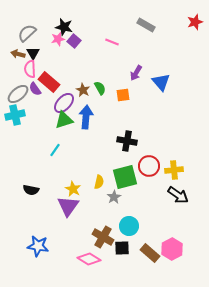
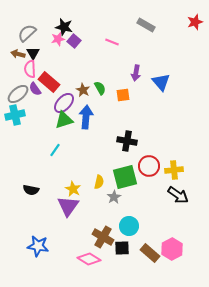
purple arrow: rotated 21 degrees counterclockwise
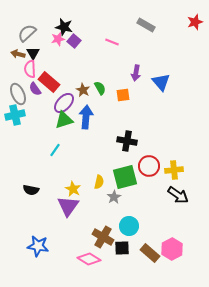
gray ellipse: rotated 75 degrees counterclockwise
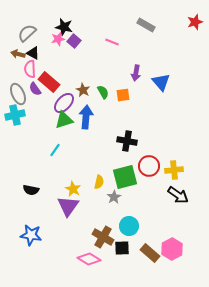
black triangle: rotated 32 degrees counterclockwise
green semicircle: moved 3 px right, 4 px down
blue star: moved 7 px left, 11 px up
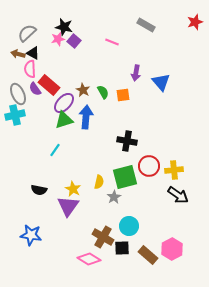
red rectangle: moved 3 px down
black semicircle: moved 8 px right
brown rectangle: moved 2 px left, 2 px down
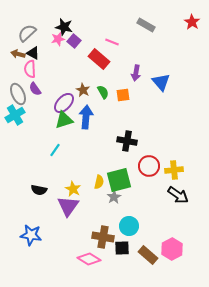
red star: moved 3 px left; rotated 21 degrees counterclockwise
red rectangle: moved 50 px right, 26 px up
cyan cross: rotated 18 degrees counterclockwise
green square: moved 6 px left, 3 px down
brown cross: rotated 20 degrees counterclockwise
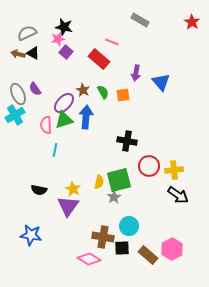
gray rectangle: moved 6 px left, 5 px up
gray semicircle: rotated 18 degrees clockwise
purple square: moved 8 px left, 11 px down
pink semicircle: moved 16 px right, 56 px down
cyan line: rotated 24 degrees counterclockwise
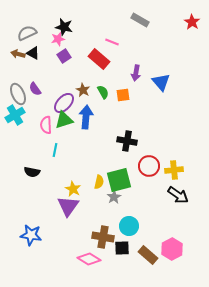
purple square: moved 2 px left, 4 px down; rotated 16 degrees clockwise
black semicircle: moved 7 px left, 18 px up
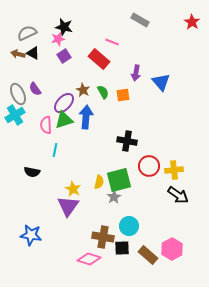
pink diamond: rotated 15 degrees counterclockwise
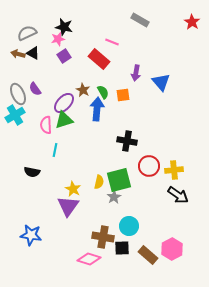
blue arrow: moved 11 px right, 8 px up
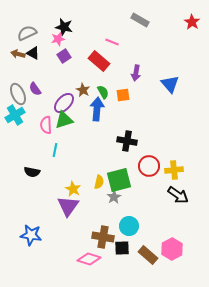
red rectangle: moved 2 px down
blue triangle: moved 9 px right, 2 px down
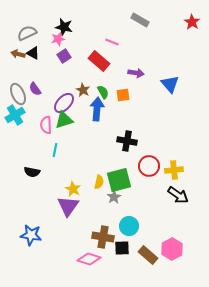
purple arrow: rotated 91 degrees counterclockwise
